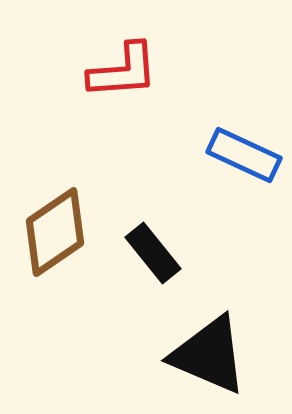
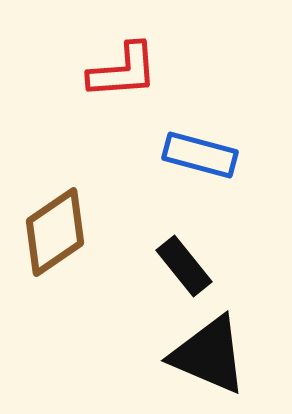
blue rectangle: moved 44 px left; rotated 10 degrees counterclockwise
black rectangle: moved 31 px right, 13 px down
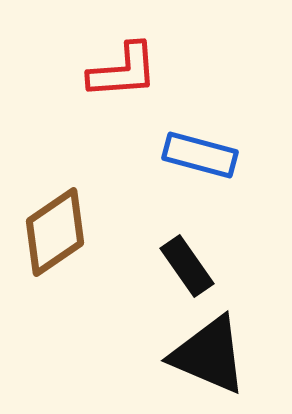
black rectangle: moved 3 px right; rotated 4 degrees clockwise
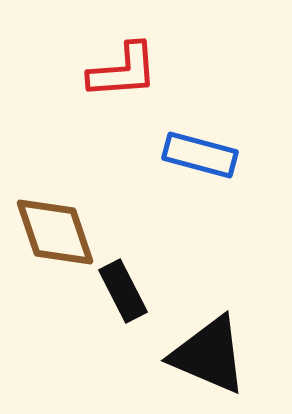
brown diamond: rotated 74 degrees counterclockwise
black rectangle: moved 64 px left, 25 px down; rotated 8 degrees clockwise
